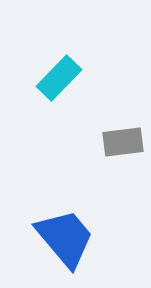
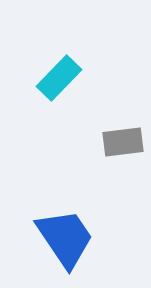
blue trapezoid: rotated 6 degrees clockwise
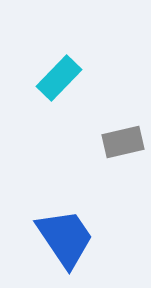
gray rectangle: rotated 6 degrees counterclockwise
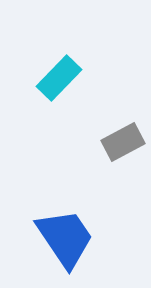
gray rectangle: rotated 15 degrees counterclockwise
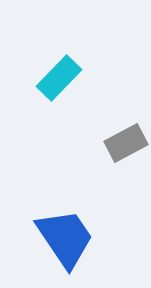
gray rectangle: moved 3 px right, 1 px down
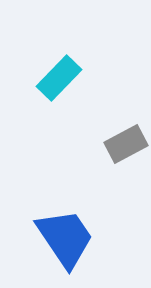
gray rectangle: moved 1 px down
